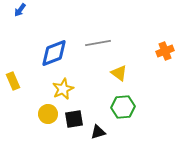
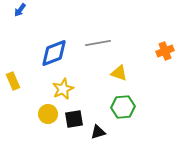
yellow triangle: rotated 18 degrees counterclockwise
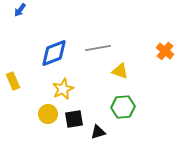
gray line: moved 5 px down
orange cross: rotated 30 degrees counterclockwise
yellow triangle: moved 1 px right, 2 px up
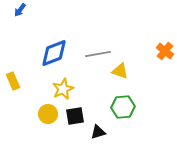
gray line: moved 6 px down
black square: moved 1 px right, 3 px up
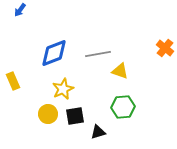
orange cross: moved 3 px up
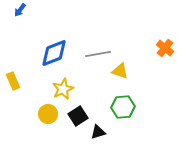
black square: moved 3 px right; rotated 24 degrees counterclockwise
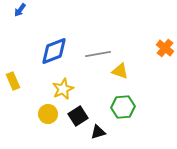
blue diamond: moved 2 px up
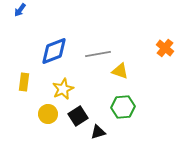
yellow rectangle: moved 11 px right, 1 px down; rotated 30 degrees clockwise
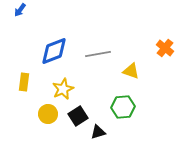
yellow triangle: moved 11 px right
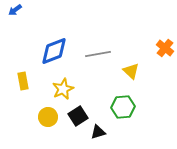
blue arrow: moved 5 px left; rotated 16 degrees clockwise
yellow triangle: rotated 24 degrees clockwise
yellow rectangle: moved 1 px left, 1 px up; rotated 18 degrees counterclockwise
yellow circle: moved 3 px down
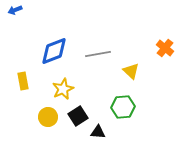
blue arrow: rotated 16 degrees clockwise
black triangle: rotated 21 degrees clockwise
